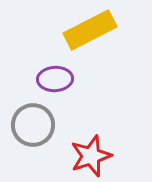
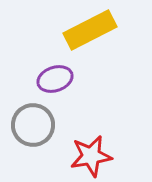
purple ellipse: rotated 16 degrees counterclockwise
red star: rotated 9 degrees clockwise
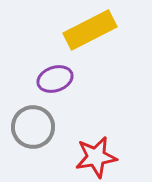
gray circle: moved 2 px down
red star: moved 5 px right, 1 px down
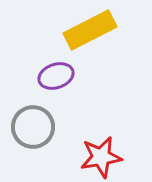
purple ellipse: moved 1 px right, 3 px up
red star: moved 5 px right
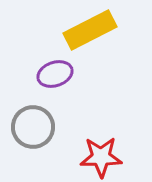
purple ellipse: moved 1 px left, 2 px up
red star: rotated 9 degrees clockwise
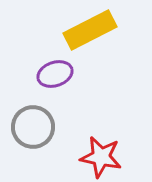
red star: rotated 12 degrees clockwise
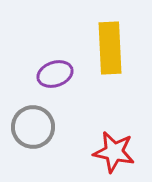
yellow rectangle: moved 20 px right, 18 px down; rotated 66 degrees counterclockwise
red star: moved 13 px right, 5 px up
